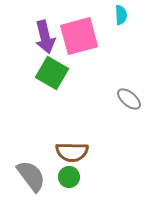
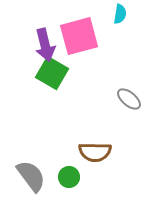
cyan semicircle: moved 1 px left, 1 px up; rotated 12 degrees clockwise
purple arrow: moved 8 px down
brown semicircle: moved 23 px right
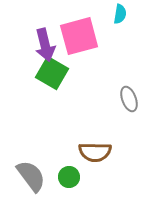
gray ellipse: rotated 30 degrees clockwise
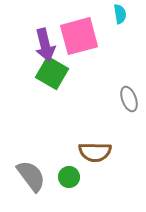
cyan semicircle: rotated 18 degrees counterclockwise
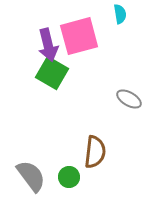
purple arrow: moved 3 px right
gray ellipse: rotated 40 degrees counterclockwise
brown semicircle: rotated 84 degrees counterclockwise
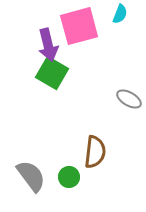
cyan semicircle: rotated 30 degrees clockwise
pink square: moved 10 px up
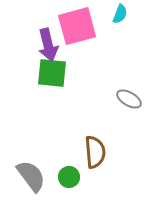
pink square: moved 2 px left
green square: rotated 24 degrees counterclockwise
brown semicircle: rotated 12 degrees counterclockwise
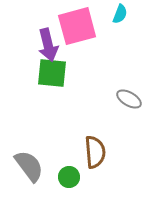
gray semicircle: moved 2 px left, 10 px up
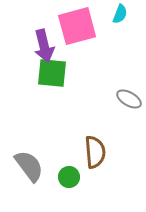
purple arrow: moved 4 px left, 1 px down
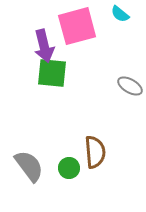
cyan semicircle: rotated 108 degrees clockwise
gray ellipse: moved 1 px right, 13 px up
green circle: moved 9 px up
